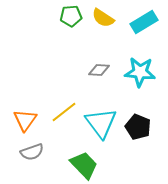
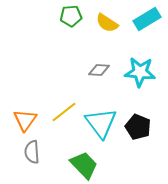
yellow semicircle: moved 4 px right, 5 px down
cyan rectangle: moved 3 px right, 3 px up
gray semicircle: rotated 105 degrees clockwise
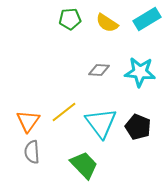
green pentagon: moved 1 px left, 3 px down
orange triangle: moved 3 px right, 1 px down
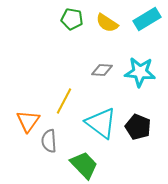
green pentagon: moved 2 px right; rotated 15 degrees clockwise
gray diamond: moved 3 px right
yellow line: moved 11 px up; rotated 24 degrees counterclockwise
cyan triangle: rotated 16 degrees counterclockwise
gray semicircle: moved 17 px right, 11 px up
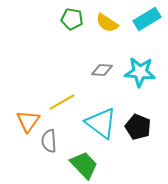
yellow line: moved 2 px left, 1 px down; rotated 32 degrees clockwise
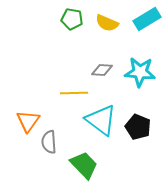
yellow semicircle: rotated 10 degrees counterclockwise
yellow line: moved 12 px right, 9 px up; rotated 28 degrees clockwise
cyan triangle: moved 3 px up
gray semicircle: moved 1 px down
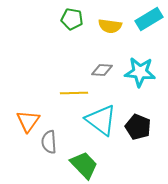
cyan rectangle: moved 2 px right
yellow semicircle: moved 3 px right, 3 px down; rotated 15 degrees counterclockwise
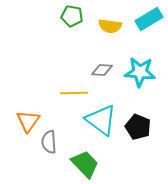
green pentagon: moved 3 px up
green trapezoid: moved 1 px right, 1 px up
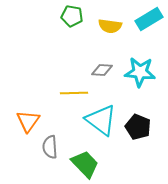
gray semicircle: moved 1 px right, 5 px down
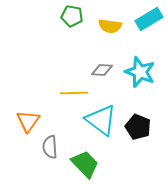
cyan star: rotated 16 degrees clockwise
